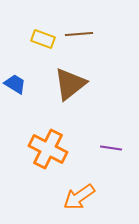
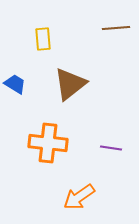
brown line: moved 37 px right, 6 px up
yellow rectangle: rotated 65 degrees clockwise
orange cross: moved 6 px up; rotated 21 degrees counterclockwise
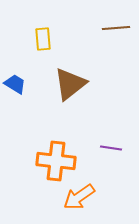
orange cross: moved 8 px right, 18 px down
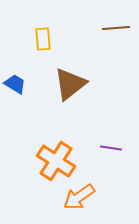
orange cross: rotated 27 degrees clockwise
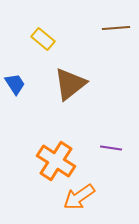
yellow rectangle: rotated 45 degrees counterclockwise
blue trapezoid: rotated 25 degrees clockwise
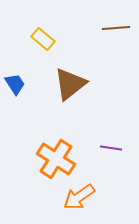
orange cross: moved 2 px up
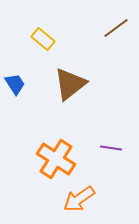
brown line: rotated 32 degrees counterclockwise
orange arrow: moved 2 px down
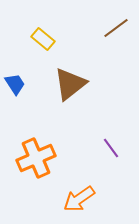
purple line: rotated 45 degrees clockwise
orange cross: moved 20 px left, 1 px up; rotated 33 degrees clockwise
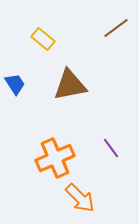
brown triangle: moved 1 px down; rotated 27 degrees clockwise
orange cross: moved 19 px right
orange arrow: moved 1 px right, 1 px up; rotated 100 degrees counterclockwise
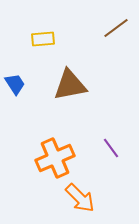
yellow rectangle: rotated 45 degrees counterclockwise
